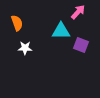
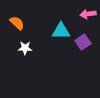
pink arrow: moved 10 px right, 2 px down; rotated 140 degrees counterclockwise
orange semicircle: rotated 28 degrees counterclockwise
purple square: moved 2 px right, 3 px up; rotated 35 degrees clockwise
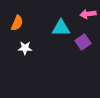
orange semicircle: rotated 70 degrees clockwise
cyan triangle: moved 3 px up
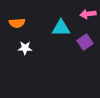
orange semicircle: rotated 63 degrees clockwise
purple square: moved 2 px right
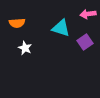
cyan triangle: rotated 18 degrees clockwise
white star: rotated 24 degrees clockwise
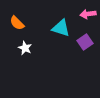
orange semicircle: rotated 49 degrees clockwise
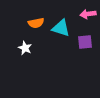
orange semicircle: moved 19 px right; rotated 56 degrees counterclockwise
purple square: rotated 28 degrees clockwise
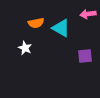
cyan triangle: rotated 12 degrees clockwise
purple square: moved 14 px down
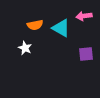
pink arrow: moved 4 px left, 2 px down
orange semicircle: moved 1 px left, 2 px down
purple square: moved 1 px right, 2 px up
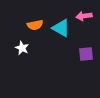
white star: moved 3 px left
